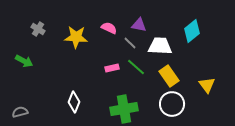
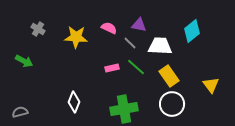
yellow triangle: moved 4 px right
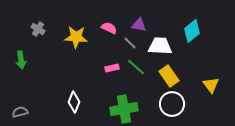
green arrow: moved 3 px left, 1 px up; rotated 54 degrees clockwise
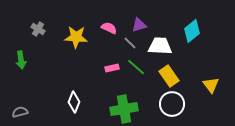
purple triangle: rotated 28 degrees counterclockwise
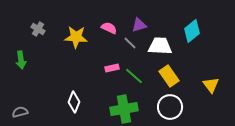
green line: moved 2 px left, 9 px down
white circle: moved 2 px left, 3 px down
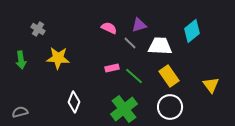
yellow star: moved 18 px left, 21 px down
green cross: rotated 28 degrees counterclockwise
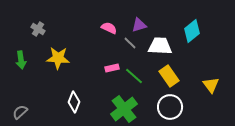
gray semicircle: rotated 28 degrees counterclockwise
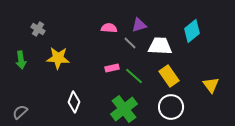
pink semicircle: rotated 21 degrees counterclockwise
white circle: moved 1 px right
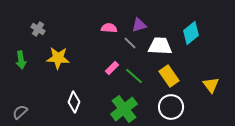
cyan diamond: moved 1 px left, 2 px down
pink rectangle: rotated 32 degrees counterclockwise
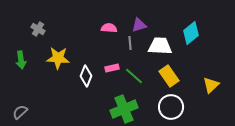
gray line: rotated 40 degrees clockwise
pink rectangle: rotated 32 degrees clockwise
yellow triangle: rotated 24 degrees clockwise
white diamond: moved 12 px right, 26 px up
green cross: rotated 16 degrees clockwise
